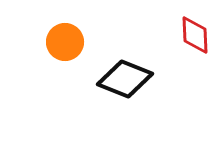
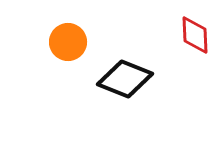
orange circle: moved 3 px right
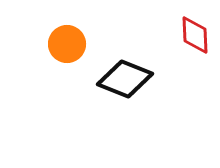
orange circle: moved 1 px left, 2 px down
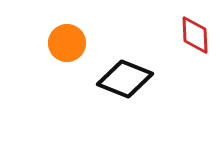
orange circle: moved 1 px up
